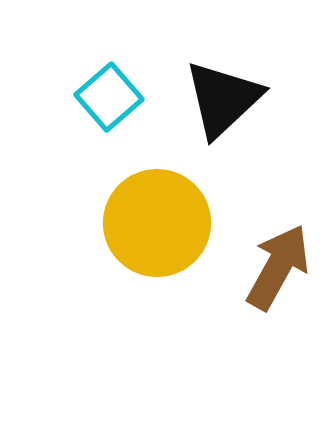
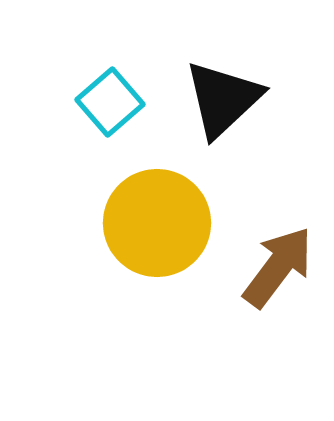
cyan square: moved 1 px right, 5 px down
brown arrow: rotated 8 degrees clockwise
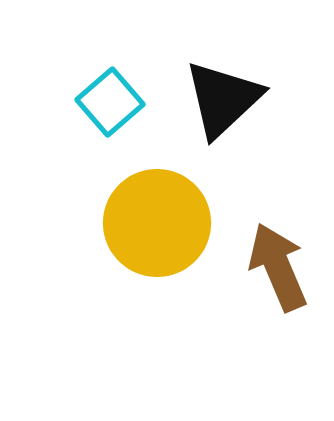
brown arrow: rotated 60 degrees counterclockwise
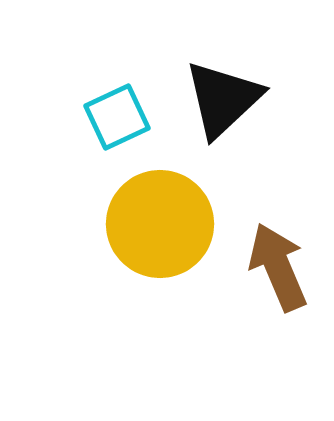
cyan square: moved 7 px right, 15 px down; rotated 16 degrees clockwise
yellow circle: moved 3 px right, 1 px down
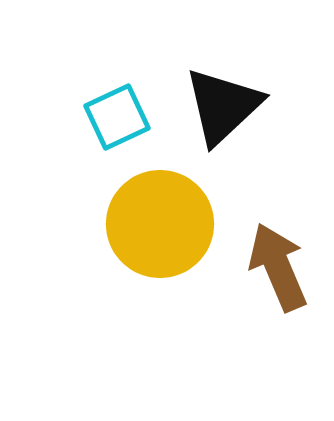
black triangle: moved 7 px down
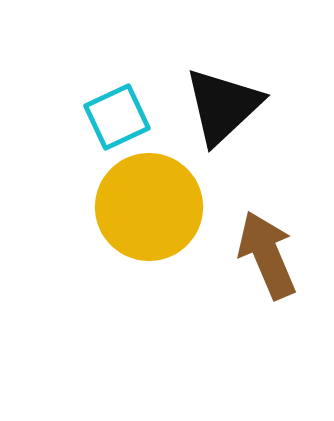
yellow circle: moved 11 px left, 17 px up
brown arrow: moved 11 px left, 12 px up
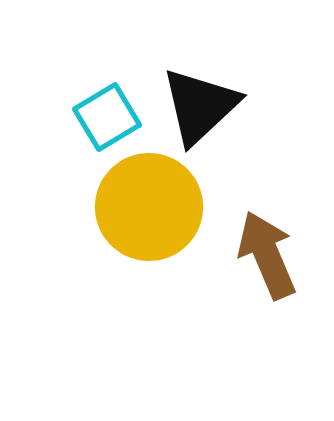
black triangle: moved 23 px left
cyan square: moved 10 px left; rotated 6 degrees counterclockwise
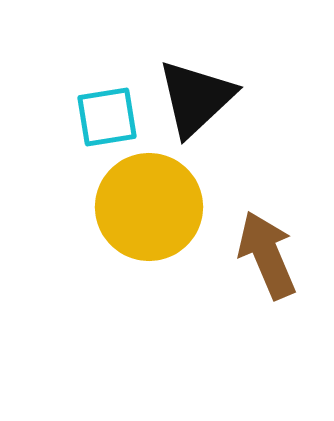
black triangle: moved 4 px left, 8 px up
cyan square: rotated 22 degrees clockwise
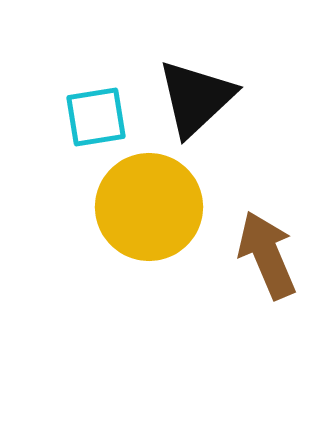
cyan square: moved 11 px left
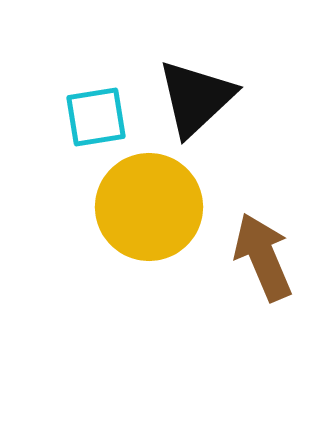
brown arrow: moved 4 px left, 2 px down
